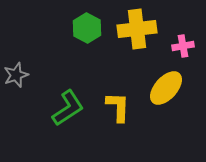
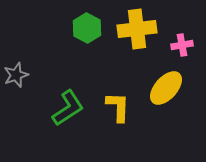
pink cross: moved 1 px left, 1 px up
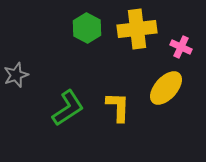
pink cross: moved 1 px left, 2 px down; rotated 35 degrees clockwise
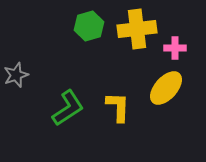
green hexagon: moved 2 px right, 2 px up; rotated 16 degrees clockwise
pink cross: moved 6 px left, 1 px down; rotated 25 degrees counterclockwise
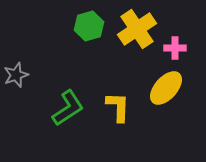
yellow cross: rotated 27 degrees counterclockwise
